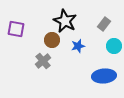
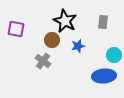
gray rectangle: moved 1 px left, 2 px up; rotated 32 degrees counterclockwise
cyan circle: moved 9 px down
gray cross: rotated 14 degrees counterclockwise
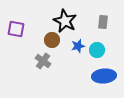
cyan circle: moved 17 px left, 5 px up
